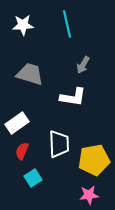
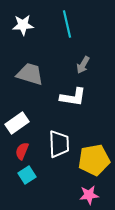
cyan square: moved 6 px left, 3 px up
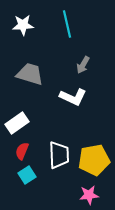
white L-shape: rotated 16 degrees clockwise
white trapezoid: moved 11 px down
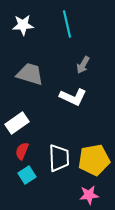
white trapezoid: moved 3 px down
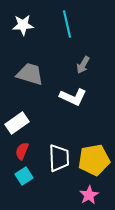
cyan square: moved 3 px left, 1 px down
pink star: rotated 24 degrees counterclockwise
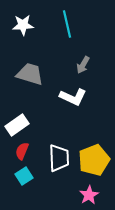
white rectangle: moved 2 px down
yellow pentagon: rotated 12 degrees counterclockwise
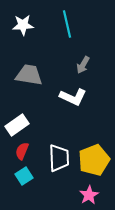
gray trapezoid: moved 1 px left, 1 px down; rotated 8 degrees counterclockwise
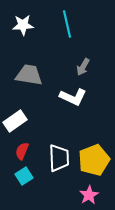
gray arrow: moved 2 px down
white rectangle: moved 2 px left, 4 px up
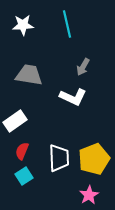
yellow pentagon: moved 1 px up
